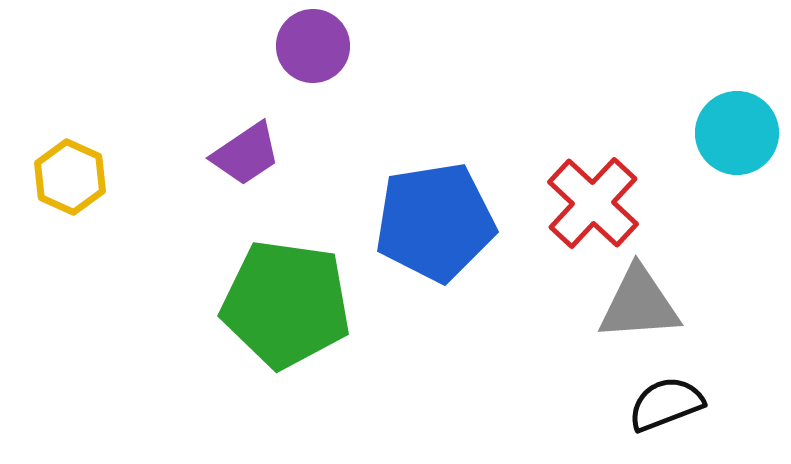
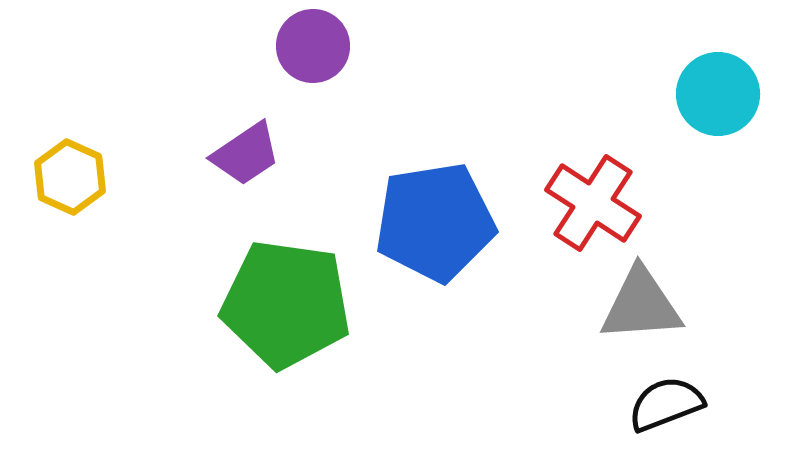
cyan circle: moved 19 px left, 39 px up
red cross: rotated 10 degrees counterclockwise
gray triangle: moved 2 px right, 1 px down
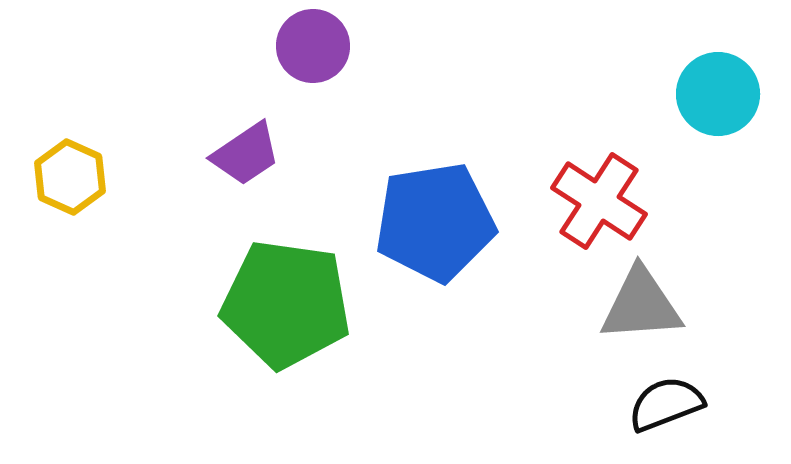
red cross: moved 6 px right, 2 px up
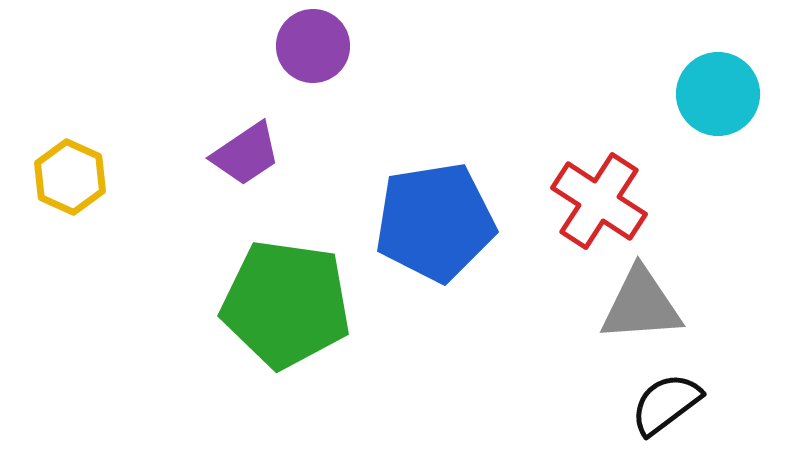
black semicircle: rotated 16 degrees counterclockwise
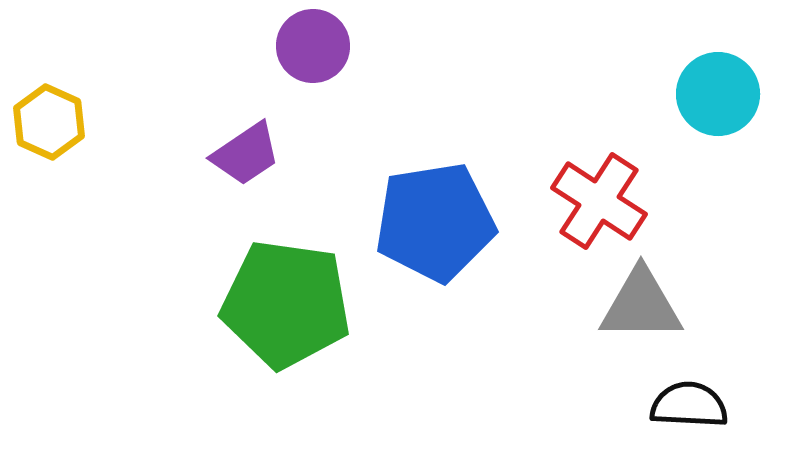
yellow hexagon: moved 21 px left, 55 px up
gray triangle: rotated 4 degrees clockwise
black semicircle: moved 23 px right, 1 px down; rotated 40 degrees clockwise
